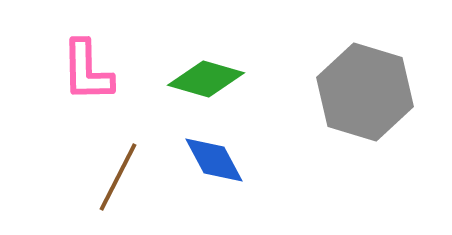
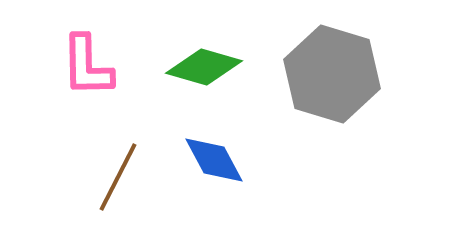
pink L-shape: moved 5 px up
green diamond: moved 2 px left, 12 px up
gray hexagon: moved 33 px left, 18 px up
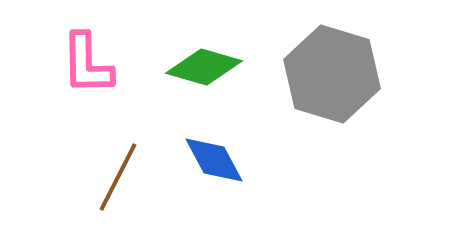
pink L-shape: moved 2 px up
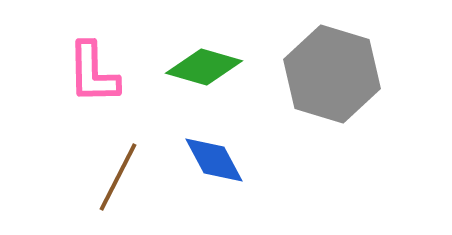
pink L-shape: moved 6 px right, 9 px down
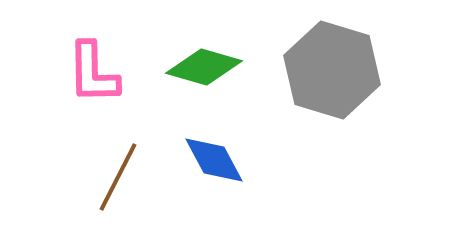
gray hexagon: moved 4 px up
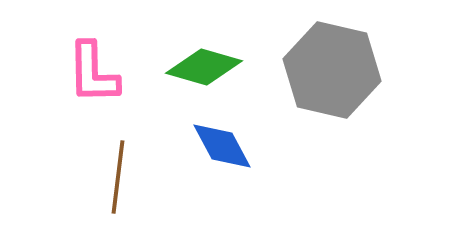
gray hexagon: rotated 4 degrees counterclockwise
blue diamond: moved 8 px right, 14 px up
brown line: rotated 20 degrees counterclockwise
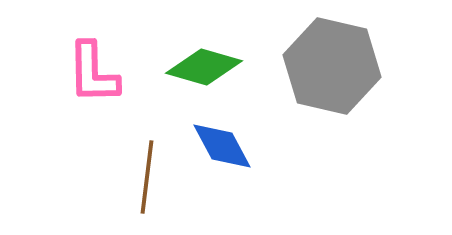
gray hexagon: moved 4 px up
brown line: moved 29 px right
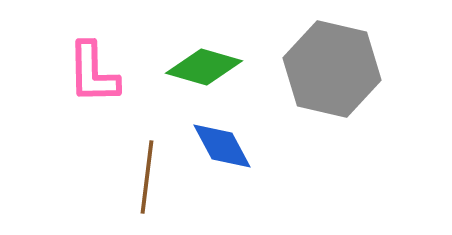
gray hexagon: moved 3 px down
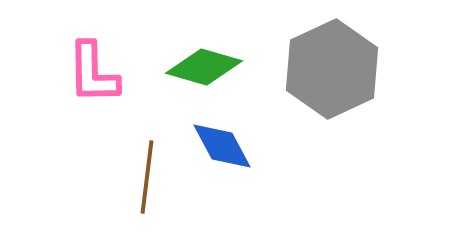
gray hexagon: rotated 22 degrees clockwise
